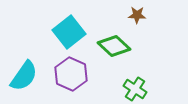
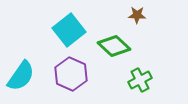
cyan square: moved 2 px up
cyan semicircle: moved 3 px left
green cross: moved 5 px right, 9 px up; rotated 30 degrees clockwise
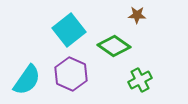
green diamond: rotated 8 degrees counterclockwise
cyan semicircle: moved 6 px right, 4 px down
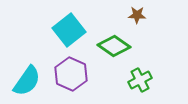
cyan semicircle: moved 1 px down
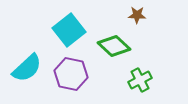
green diamond: rotated 8 degrees clockwise
purple hexagon: rotated 12 degrees counterclockwise
cyan semicircle: moved 13 px up; rotated 12 degrees clockwise
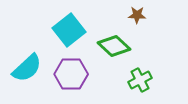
purple hexagon: rotated 12 degrees counterclockwise
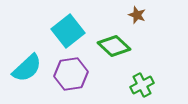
brown star: rotated 18 degrees clockwise
cyan square: moved 1 px left, 1 px down
purple hexagon: rotated 8 degrees counterclockwise
green cross: moved 2 px right, 5 px down
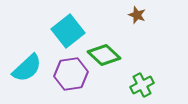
green diamond: moved 10 px left, 9 px down
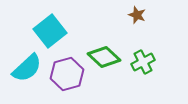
cyan square: moved 18 px left
green diamond: moved 2 px down
purple hexagon: moved 4 px left; rotated 8 degrees counterclockwise
green cross: moved 1 px right, 23 px up
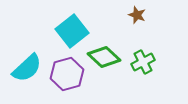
cyan square: moved 22 px right
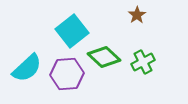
brown star: rotated 18 degrees clockwise
purple hexagon: rotated 12 degrees clockwise
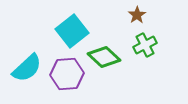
green cross: moved 2 px right, 17 px up
